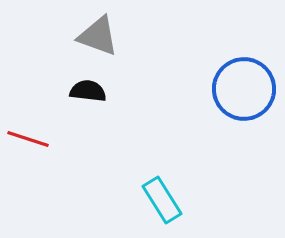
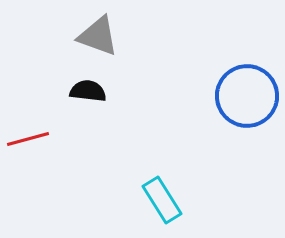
blue circle: moved 3 px right, 7 px down
red line: rotated 33 degrees counterclockwise
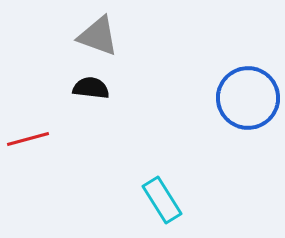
black semicircle: moved 3 px right, 3 px up
blue circle: moved 1 px right, 2 px down
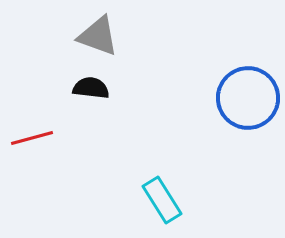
red line: moved 4 px right, 1 px up
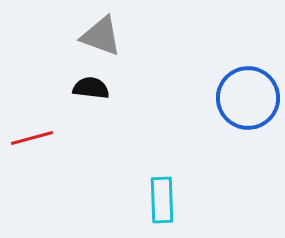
gray triangle: moved 3 px right
cyan rectangle: rotated 30 degrees clockwise
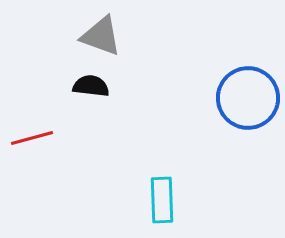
black semicircle: moved 2 px up
